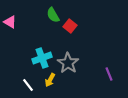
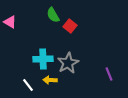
cyan cross: moved 1 px right, 1 px down; rotated 18 degrees clockwise
gray star: rotated 10 degrees clockwise
yellow arrow: rotated 64 degrees clockwise
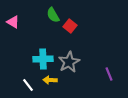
pink triangle: moved 3 px right
gray star: moved 1 px right, 1 px up
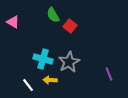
cyan cross: rotated 18 degrees clockwise
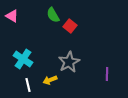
pink triangle: moved 1 px left, 6 px up
cyan cross: moved 20 px left; rotated 18 degrees clockwise
purple line: moved 2 px left; rotated 24 degrees clockwise
yellow arrow: rotated 24 degrees counterclockwise
white line: rotated 24 degrees clockwise
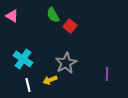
gray star: moved 3 px left, 1 px down
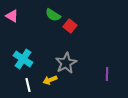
green semicircle: rotated 28 degrees counterclockwise
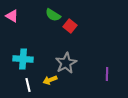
cyan cross: rotated 30 degrees counterclockwise
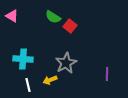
green semicircle: moved 2 px down
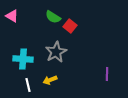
gray star: moved 10 px left, 11 px up
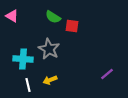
red square: moved 2 px right; rotated 32 degrees counterclockwise
gray star: moved 7 px left, 3 px up; rotated 15 degrees counterclockwise
purple line: rotated 48 degrees clockwise
